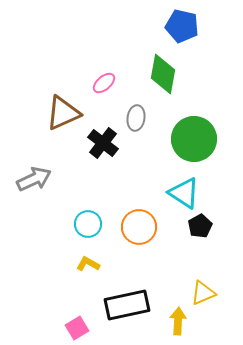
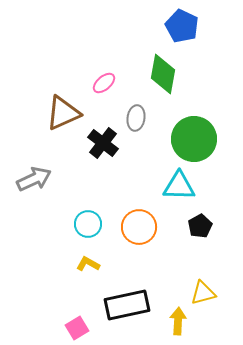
blue pentagon: rotated 12 degrees clockwise
cyan triangle: moved 5 px left, 7 px up; rotated 32 degrees counterclockwise
yellow triangle: rotated 8 degrees clockwise
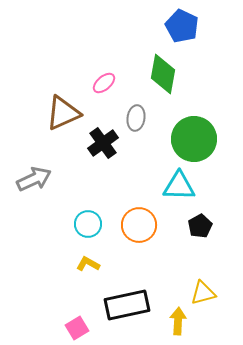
black cross: rotated 16 degrees clockwise
orange circle: moved 2 px up
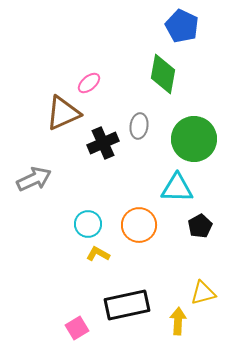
pink ellipse: moved 15 px left
gray ellipse: moved 3 px right, 8 px down
black cross: rotated 12 degrees clockwise
cyan triangle: moved 2 px left, 2 px down
yellow L-shape: moved 10 px right, 10 px up
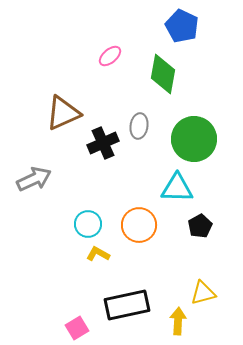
pink ellipse: moved 21 px right, 27 px up
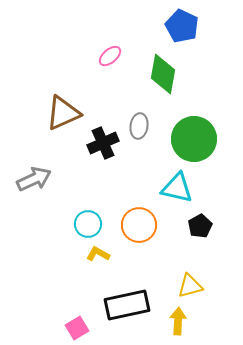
cyan triangle: rotated 12 degrees clockwise
yellow triangle: moved 13 px left, 7 px up
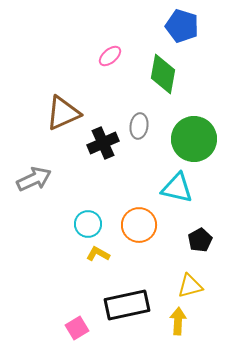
blue pentagon: rotated 8 degrees counterclockwise
black pentagon: moved 14 px down
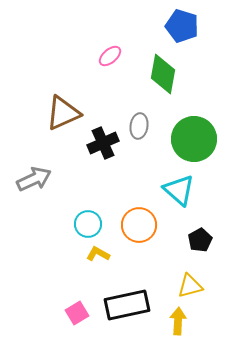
cyan triangle: moved 2 px right, 2 px down; rotated 28 degrees clockwise
pink square: moved 15 px up
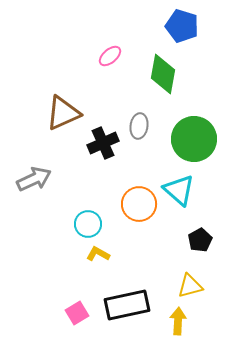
orange circle: moved 21 px up
